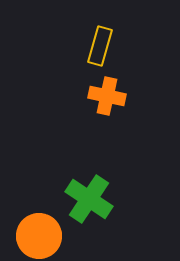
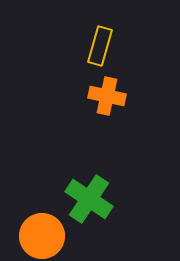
orange circle: moved 3 px right
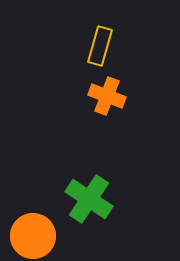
orange cross: rotated 9 degrees clockwise
orange circle: moved 9 px left
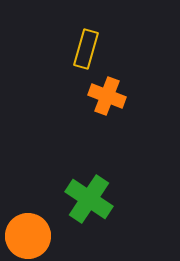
yellow rectangle: moved 14 px left, 3 px down
orange circle: moved 5 px left
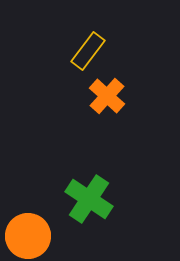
yellow rectangle: moved 2 px right, 2 px down; rotated 21 degrees clockwise
orange cross: rotated 21 degrees clockwise
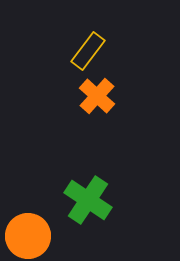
orange cross: moved 10 px left
green cross: moved 1 px left, 1 px down
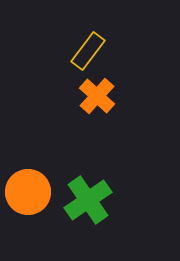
green cross: rotated 21 degrees clockwise
orange circle: moved 44 px up
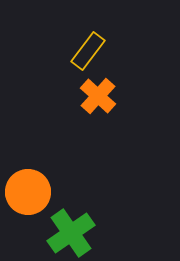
orange cross: moved 1 px right
green cross: moved 17 px left, 33 px down
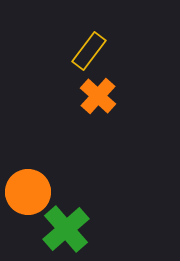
yellow rectangle: moved 1 px right
green cross: moved 5 px left, 4 px up; rotated 6 degrees counterclockwise
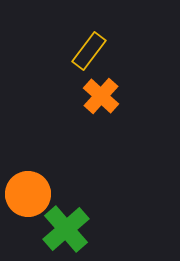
orange cross: moved 3 px right
orange circle: moved 2 px down
